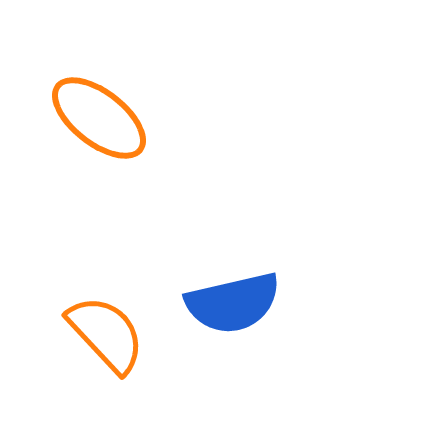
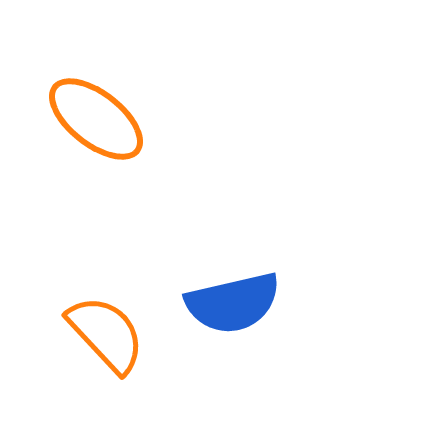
orange ellipse: moved 3 px left, 1 px down
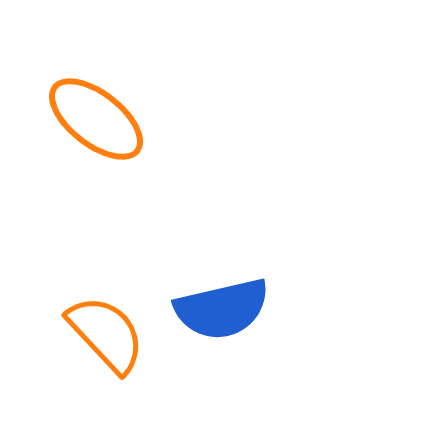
blue semicircle: moved 11 px left, 6 px down
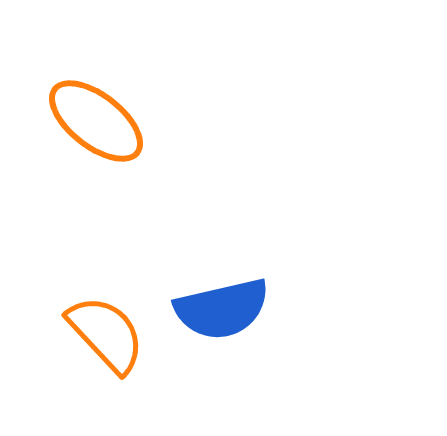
orange ellipse: moved 2 px down
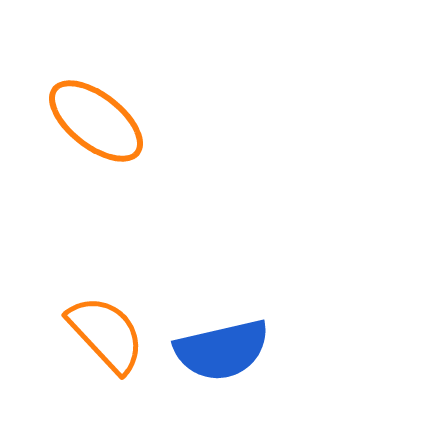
blue semicircle: moved 41 px down
